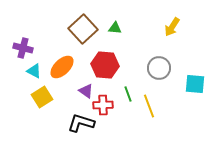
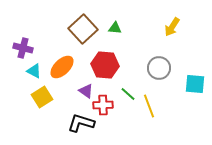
green line: rotated 28 degrees counterclockwise
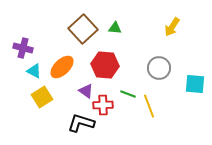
green line: rotated 21 degrees counterclockwise
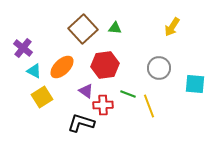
purple cross: rotated 24 degrees clockwise
red hexagon: rotated 12 degrees counterclockwise
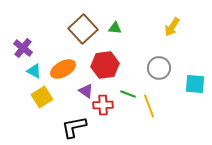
orange ellipse: moved 1 px right, 2 px down; rotated 15 degrees clockwise
black L-shape: moved 7 px left, 4 px down; rotated 28 degrees counterclockwise
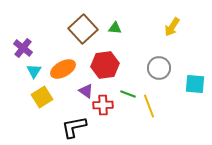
cyan triangle: rotated 35 degrees clockwise
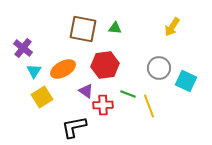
brown square: rotated 36 degrees counterclockwise
cyan square: moved 9 px left, 3 px up; rotated 20 degrees clockwise
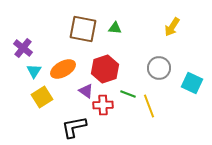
red hexagon: moved 4 px down; rotated 12 degrees counterclockwise
cyan square: moved 6 px right, 2 px down
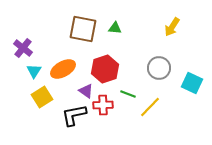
yellow line: moved 1 px right, 1 px down; rotated 65 degrees clockwise
black L-shape: moved 12 px up
